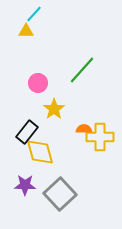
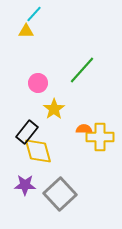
yellow diamond: moved 2 px left, 1 px up
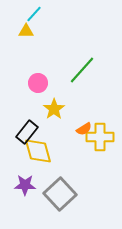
orange semicircle: rotated 147 degrees clockwise
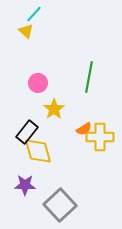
yellow triangle: rotated 42 degrees clockwise
green line: moved 7 px right, 7 px down; rotated 32 degrees counterclockwise
gray square: moved 11 px down
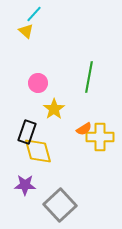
black rectangle: rotated 20 degrees counterclockwise
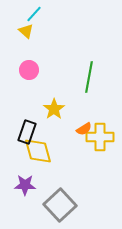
pink circle: moved 9 px left, 13 px up
